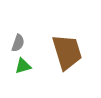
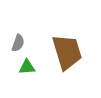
green triangle: moved 4 px right, 1 px down; rotated 12 degrees clockwise
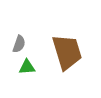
gray semicircle: moved 1 px right, 1 px down
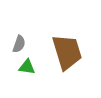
green triangle: rotated 12 degrees clockwise
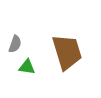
gray semicircle: moved 4 px left
